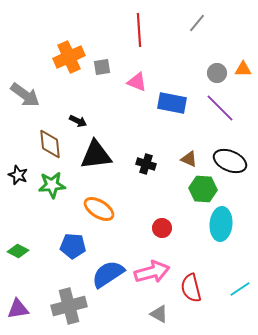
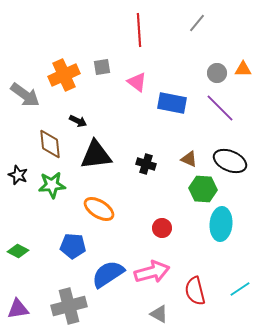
orange cross: moved 5 px left, 18 px down
pink triangle: rotated 15 degrees clockwise
red semicircle: moved 4 px right, 3 px down
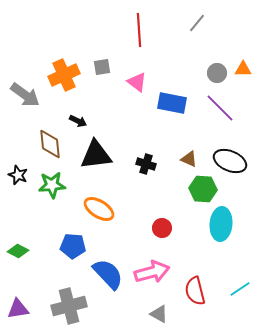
blue semicircle: rotated 80 degrees clockwise
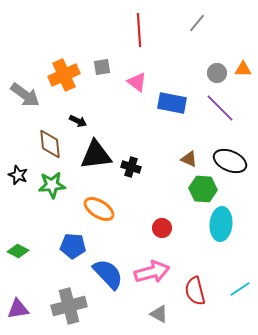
black cross: moved 15 px left, 3 px down
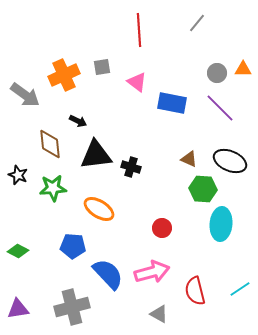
green star: moved 1 px right, 3 px down
gray cross: moved 3 px right, 1 px down
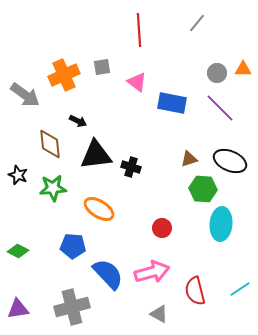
brown triangle: rotated 42 degrees counterclockwise
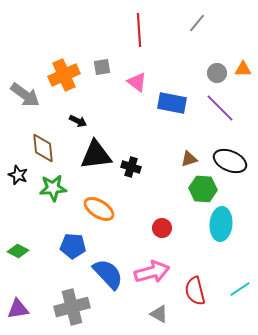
brown diamond: moved 7 px left, 4 px down
